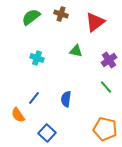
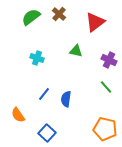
brown cross: moved 2 px left; rotated 24 degrees clockwise
purple cross: rotated 28 degrees counterclockwise
blue line: moved 10 px right, 4 px up
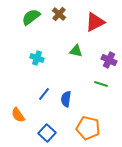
red triangle: rotated 10 degrees clockwise
green line: moved 5 px left, 3 px up; rotated 32 degrees counterclockwise
orange pentagon: moved 17 px left, 1 px up
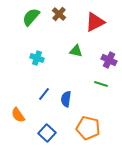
green semicircle: rotated 12 degrees counterclockwise
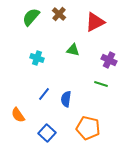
green triangle: moved 3 px left, 1 px up
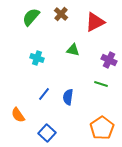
brown cross: moved 2 px right
blue semicircle: moved 2 px right, 2 px up
orange pentagon: moved 14 px right; rotated 25 degrees clockwise
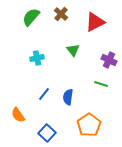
green triangle: rotated 40 degrees clockwise
cyan cross: rotated 32 degrees counterclockwise
orange pentagon: moved 13 px left, 3 px up
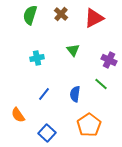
green semicircle: moved 1 px left, 2 px up; rotated 24 degrees counterclockwise
red triangle: moved 1 px left, 4 px up
green line: rotated 24 degrees clockwise
blue semicircle: moved 7 px right, 3 px up
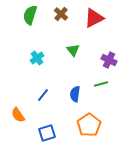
cyan cross: rotated 24 degrees counterclockwise
green line: rotated 56 degrees counterclockwise
blue line: moved 1 px left, 1 px down
blue square: rotated 30 degrees clockwise
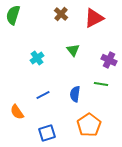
green semicircle: moved 17 px left
green line: rotated 24 degrees clockwise
blue line: rotated 24 degrees clockwise
orange semicircle: moved 1 px left, 3 px up
